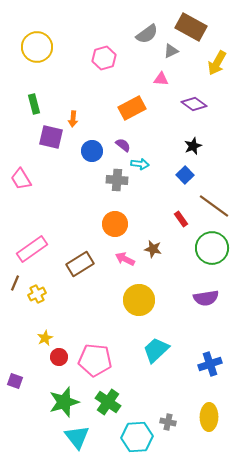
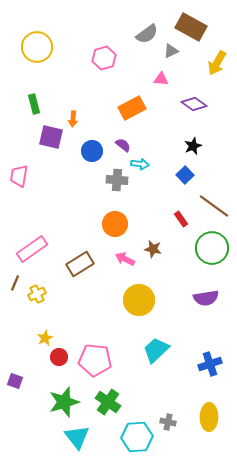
pink trapezoid at (21, 179): moved 2 px left, 3 px up; rotated 40 degrees clockwise
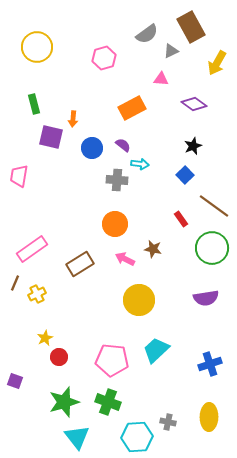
brown rectangle at (191, 27): rotated 32 degrees clockwise
blue circle at (92, 151): moved 3 px up
pink pentagon at (95, 360): moved 17 px right
green cross at (108, 402): rotated 15 degrees counterclockwise
